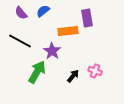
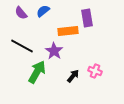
black line: moved 2 px right, 5 px down
purple star: moved 2 px right
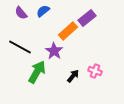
purple rectangle: rotated 60 degrees clockwise
orange rectangle: rotated 36 degrees counterclockwise
black line: moved 2 px left, 1 px down
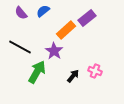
orange rectangle: moved 2 px left, 1 px up
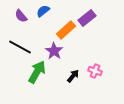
purple semicircle: moved 3 px down
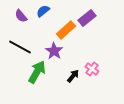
pink cross: moved 3 px left, 2 px up; rotated 16 degrees clockwise
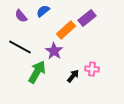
pink cross: rotated 32 degrees counterclockwise
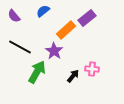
purple semicircle: moved 7 px left
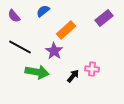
purple rectangle: moved 17 px right
green arrow: rotated 70 degrees clockwise
